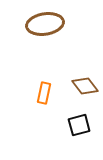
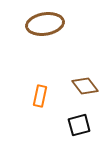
orange rectangle: moved 4 px left, 3 px down
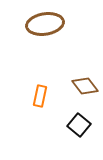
black square: rotated 35 degrees counterclockwise
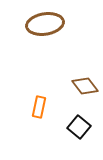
orange rectangle: moved 1 px left, 11 px down
black square: moved 2 px down
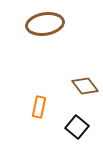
black square: moved 2 px left
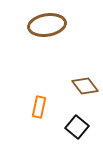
brown ellipse: moved 2 px right, 1 px down
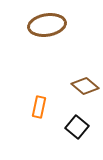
brown diamond: rotated 12 degrees counterclockwise
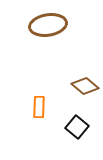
brown ellipse: moved 1 px right
orange rectangle: rotated 10 degrees counterclockwise
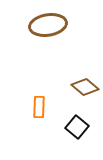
brown diamond: moved 1 px down
